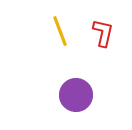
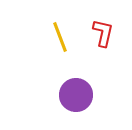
yellow line: moved 6 px down
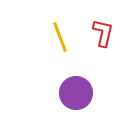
purple circle: moved 2 px up
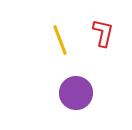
yellow line: moved 3 px down
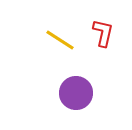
yellow line: rotated 36 degrees counterclockwise
